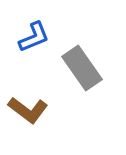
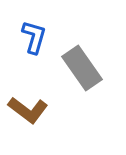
blue L-shape: rotated 52 degrees counterclockwise
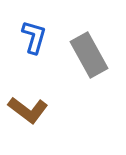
gray rectangle: moved 7 px right, 13 px up; rotated 6 degrees clockwise
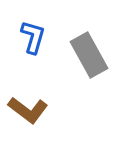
blue L-shape: moved 1 px left
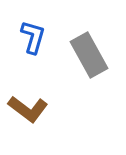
brown L-shape: moved 1 px up
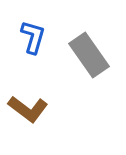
gray rectangle: rotated 6 degrees counterclockwise
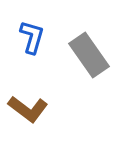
blue L-shape: moved 1 px left
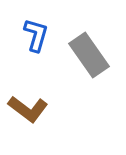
blue L-shape: moved 4 px right, 2 px up
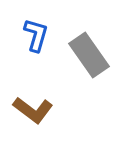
brown L-shape: moved 5 px right, 1 px down
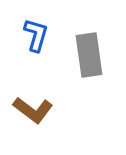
gray rectangle: rotated 27 degrees clockwise
